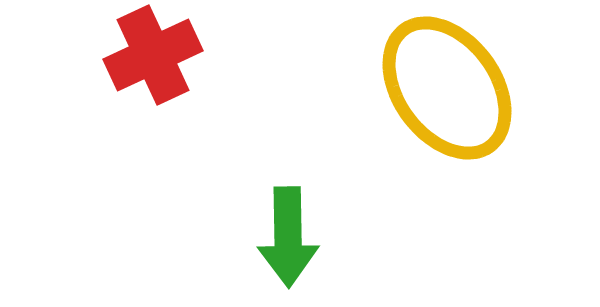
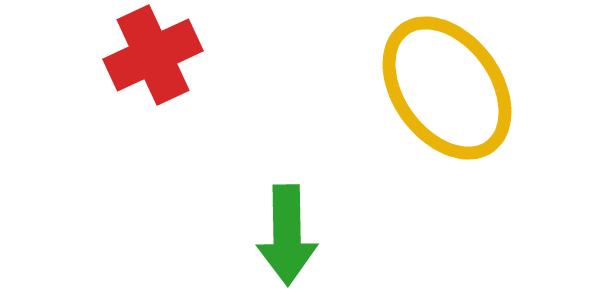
green arrow: moved 1 px left, 2 px up
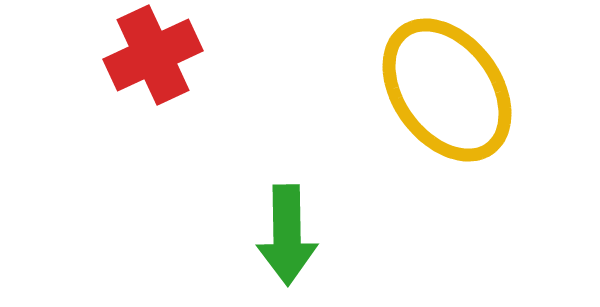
yellow ellipse: moved 2 px down
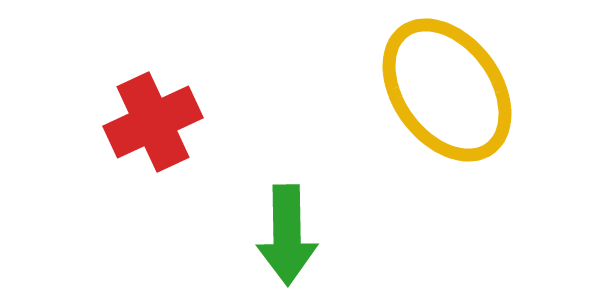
red cross: moved 67 px down
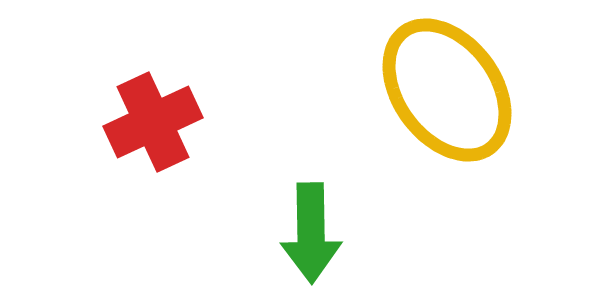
green arrow: moved 24 px right, 2 px up
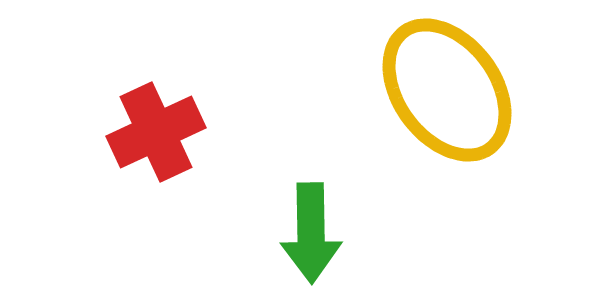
red cross: moved 3 px right, 10 px down
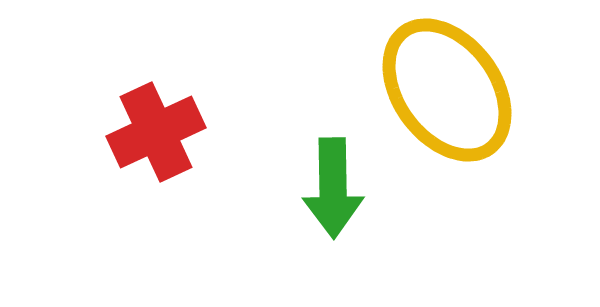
green arrow: moved 22 px right, 45 px up
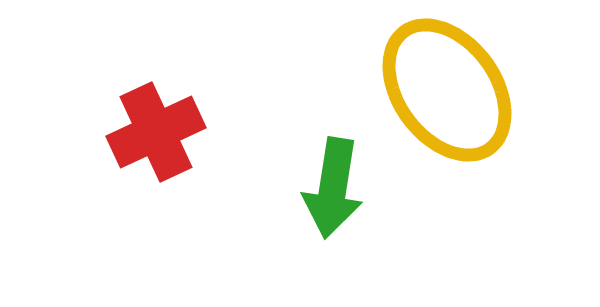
green arrow: rotated 10 degrees clockwise
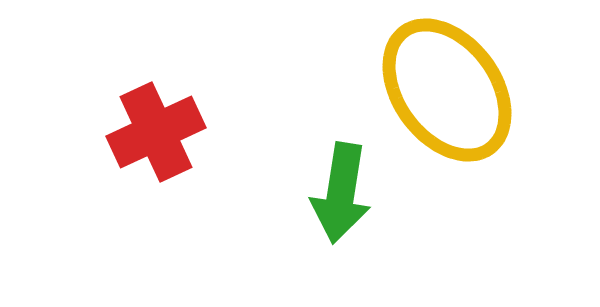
green arrow: moved 8 px right, 5 px down
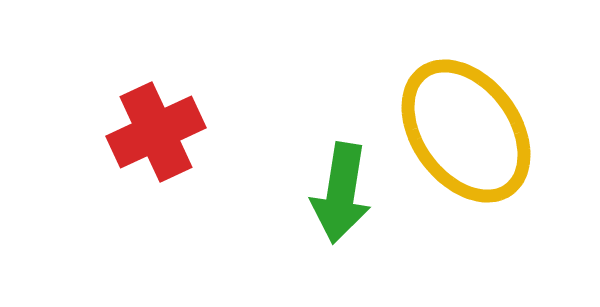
yellow ellipse: moved 19 px right, 41 px down
